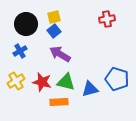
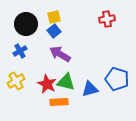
red star: moved 5 px right, 2 px down; rotated 12 degrees clockwise
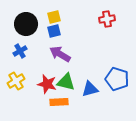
blue square: rotated 24 degrees clockwise
red star: rotated 12 degrees counterclockwise
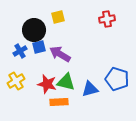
yellow square: moved 4 px right
black circle: moved 8 px right, 6 px down
blue square: moved 15 px left, 16 px down
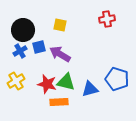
yellow square: moved 2 px right, 8 px down; rotated 24 degrees clockwise
black circle: moved 11 px left
